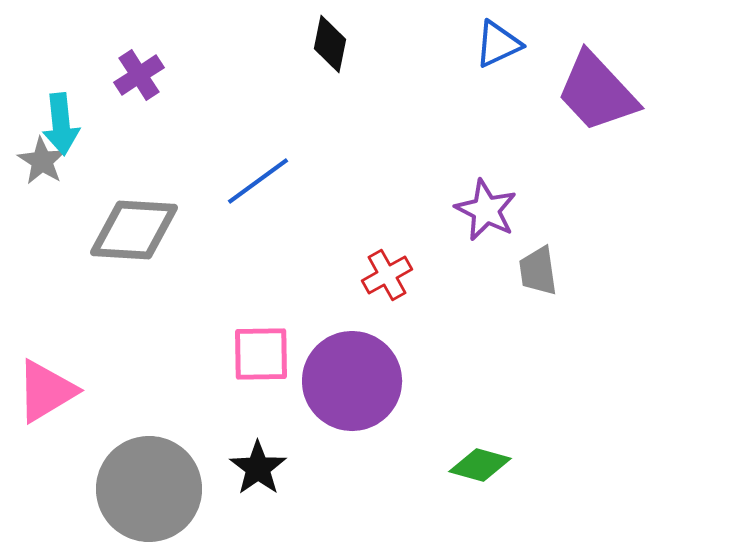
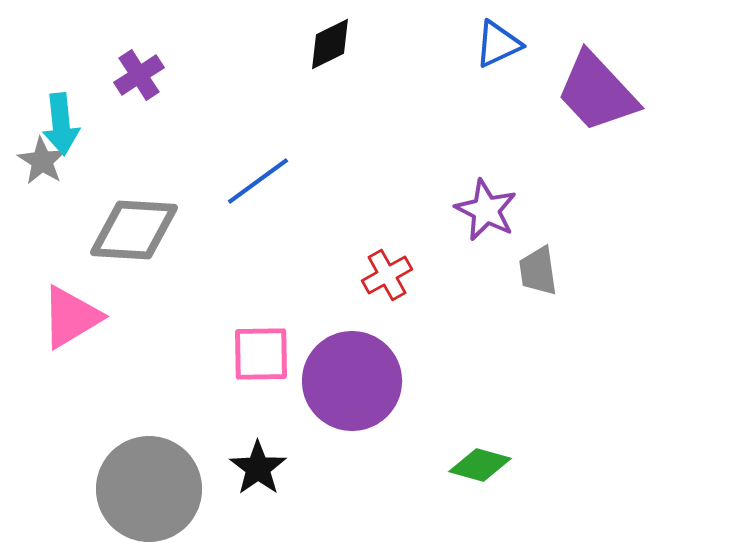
black diamond: rotated 52 degrees clockwise
pink triangle: moved 25 px right, 74 px up
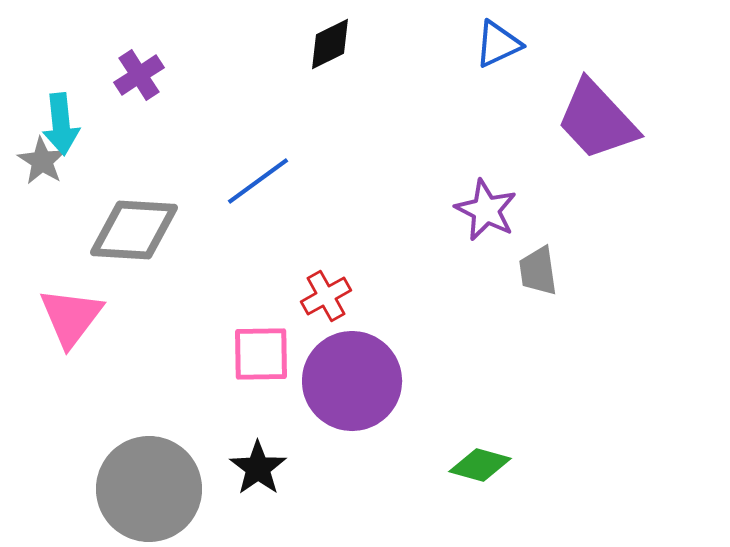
purple trapezoid: moved 28 px down
red cross: moved 61 px left, 21 px down
pink triangle: rotated 22 degrees counterclockwise
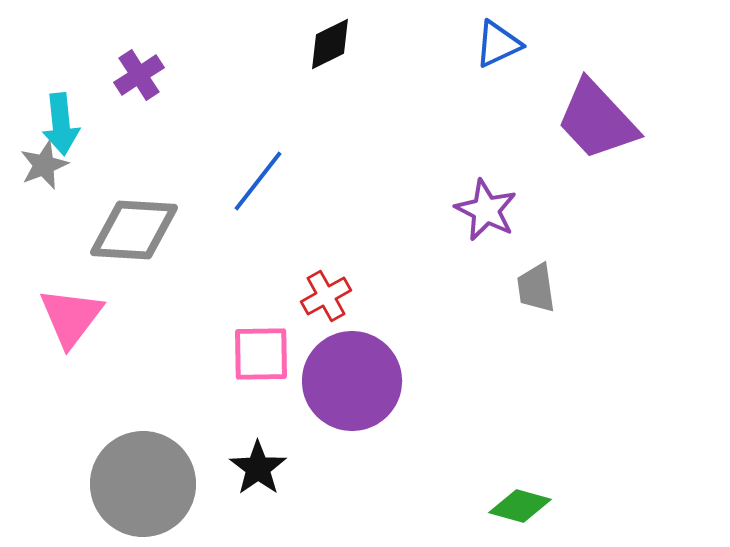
gray star: moved 2 px right, 4 px down; rotated 18 degrees clockwise
blue line: rotated 16 degrees counterclockwise
gray trapezoid: moved 2 px left, 17 px down
green diamond: moved 40 px right, 41 px down
gray circle: moved 6 px left, 5 px up
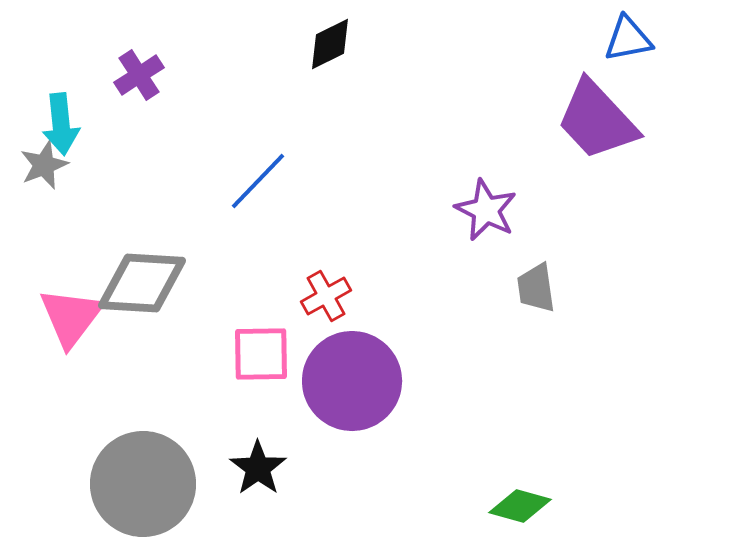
blue triangle: moved 130 px right, 5 px up; rotated 14 degrees clockwise
blue line: rotated 6 degrees clockwise
gray diamond: moved 8 px right, 53 px down
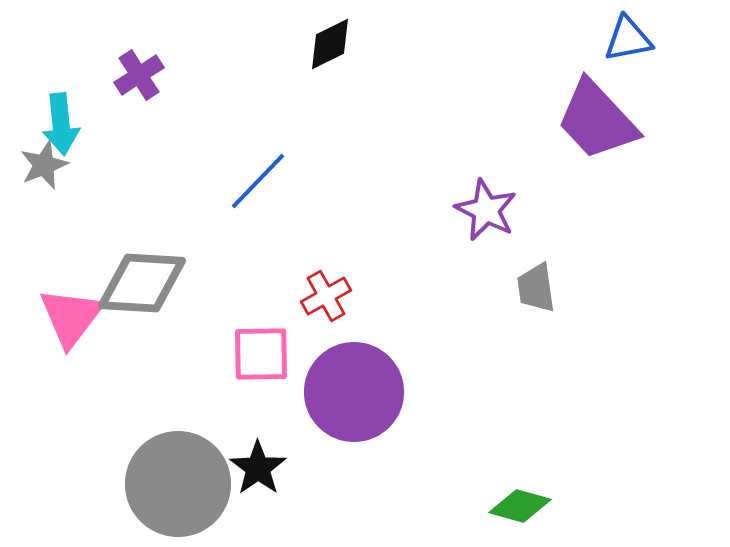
purple circle: moved 2 px right, 11 px down
gray circle: moved 35 px right
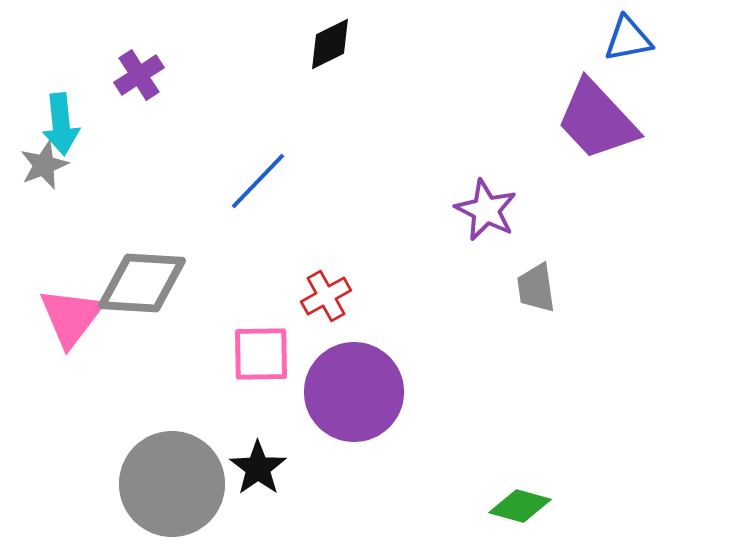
gray circle: moved 6 px left
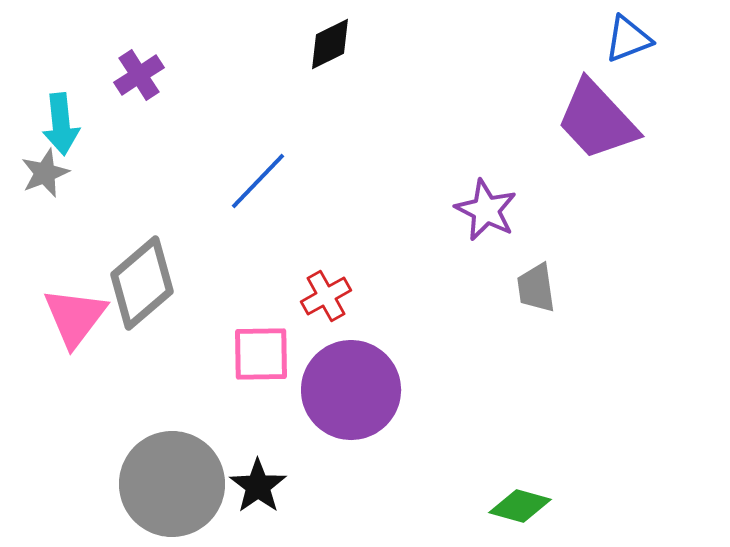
blue triangle: rotated 10 degrees counterclockwise
gray star: moved 1 px right, 8 px down
gray diamond: rotated 44 degrees counterclockwise
pink triangle: moved 4 px right
purple circle: moved 3 px left, 2 px up
black star: moved 18 px down
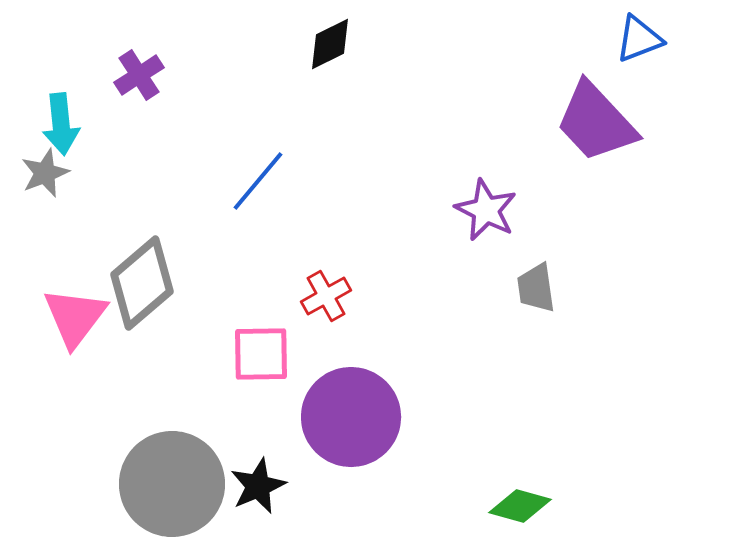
blue triangle: moved 11 px right
purple trapezoid: moved 1 px left, 2 px down
blue line: rotated 4 degrees counterclockwise
purple circle: moved 27 px down
black star: rotated 12 degrees clockwise
